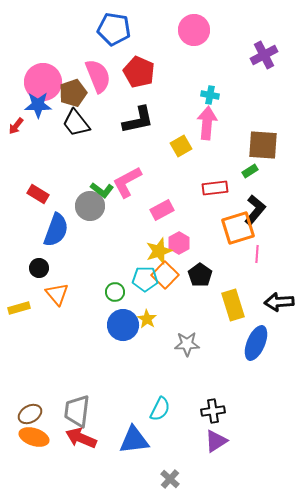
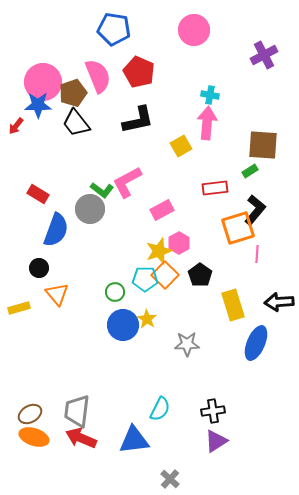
gray circle at (90, 206): moved 3 px down
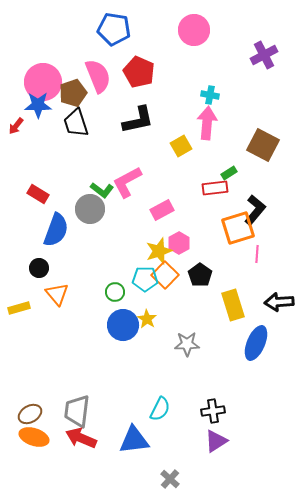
black trapezoid at (76, 123): rotated 20 degrees clockwise
brown square at (263, 145): rotated 24 degrees clockwise
green rectangle at (250, 171): moved 21 px left, 2 px down
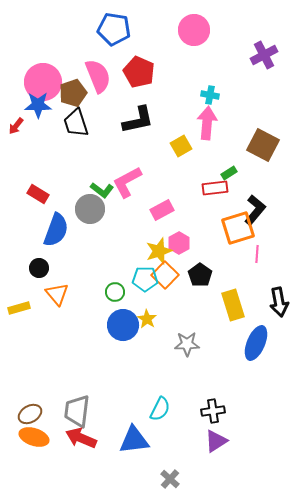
black arrow at (279, 302): rotated 96 degrees counterclockwise
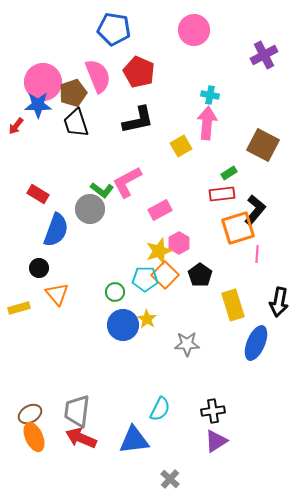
red rectangle at (215, 188): moved 7 px right, 6 px down
pink rectangle at (162, 210): moved 2 px left
black arrow at (279, 302): rotated 20 degrees clockwise
orange ellipse at (34, 437): rotated 48 degrees clockwise
